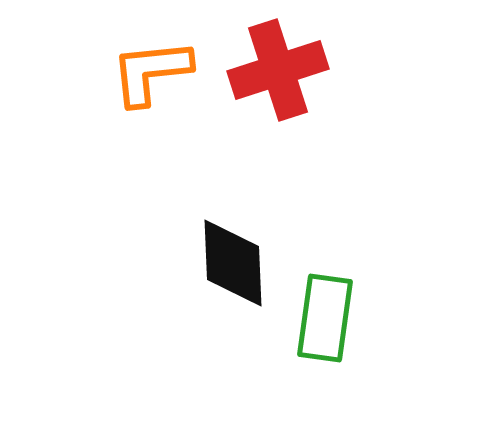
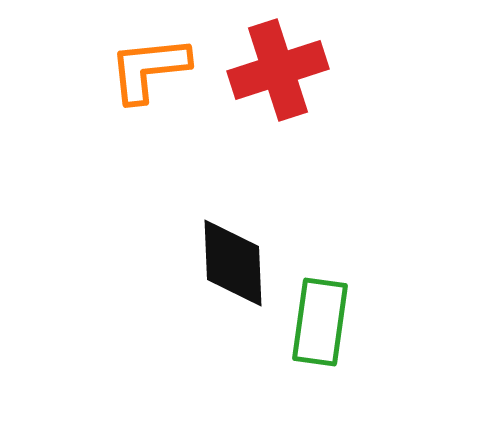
orange L-shape: moved 2 px left, 3 px up
green rectangle: moved 5 px left, 4 px down
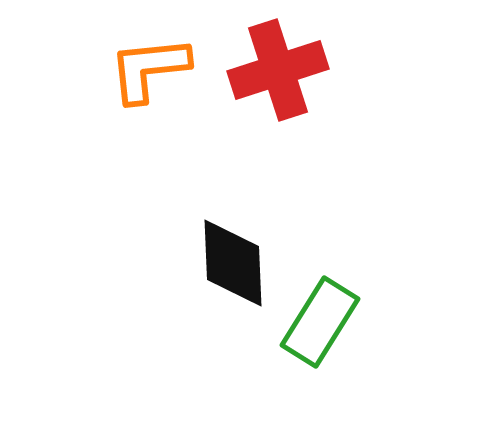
green rectangle: rotated 24 degrees clockwise
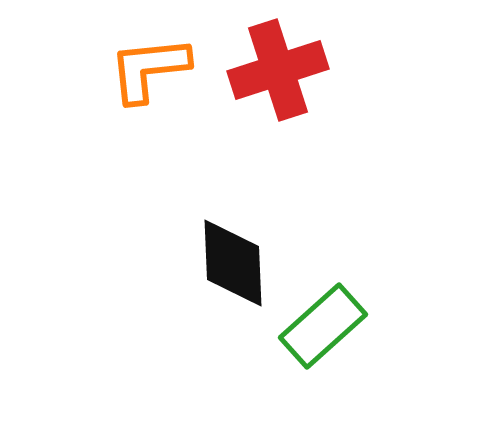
green rectangle: moved 3 px right, 4 px down; rotated 16 degrees clockwise
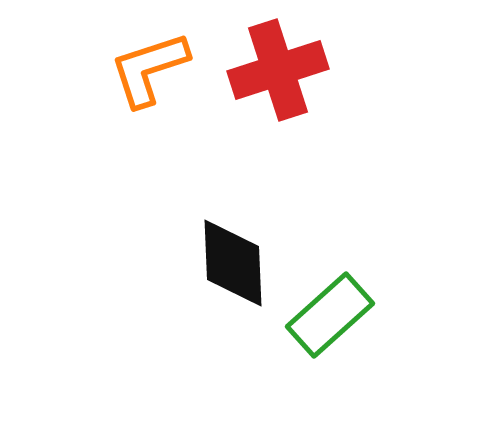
orange L-shape: rotated 12 degrees counterclockwise
green rectangle: moved 7 px right, 11 px up
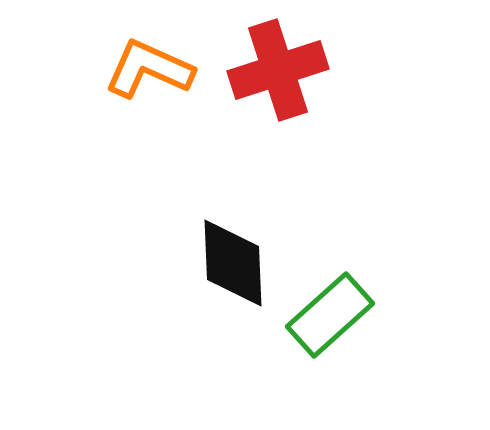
orange L-shape: rotated 42 degrees clockwise
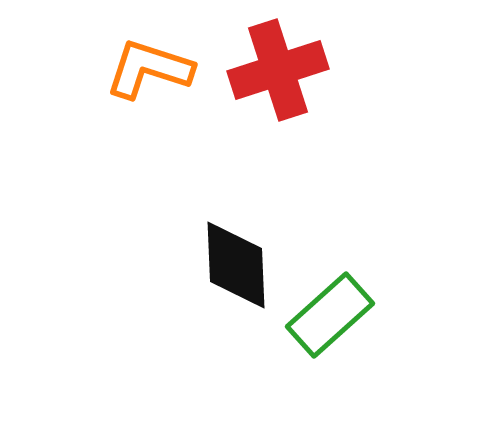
orange L-shape: rotated 6 degrees counterclockwise
black diamond: moved 3 px right, 2 px down
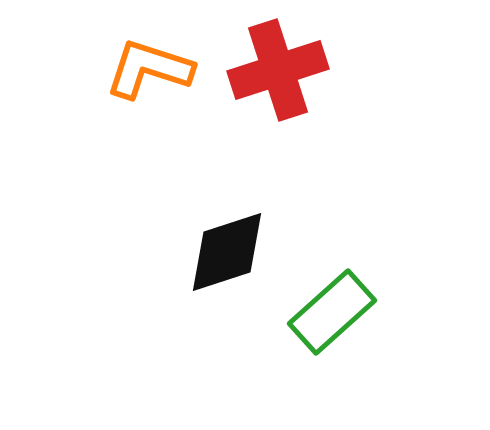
black diamond: moved 9 px left, 13 px up; rotated 74 degrees clockwise
green rectangle: moved 2 px right, 3 px up
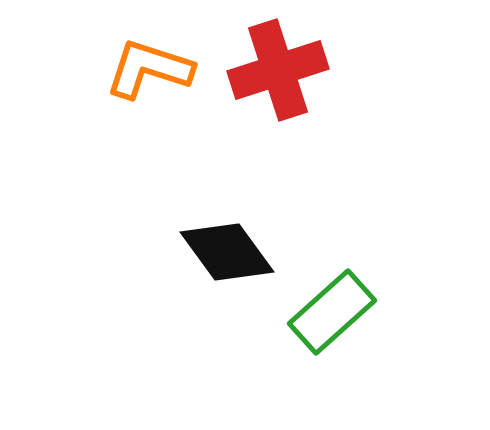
black diamond: rotated 72 degrees clockwise
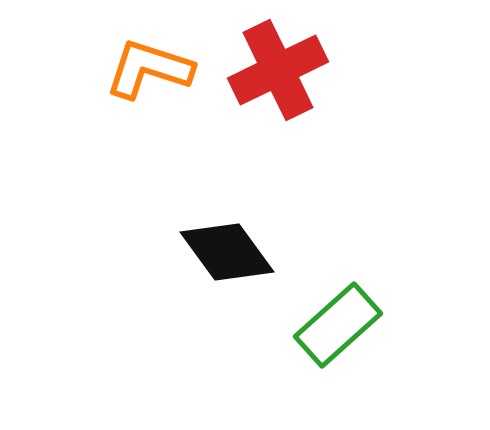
red cross: rotated 8 degrees counterclockwise
green rectangle: moved 6 px right, 13 px down
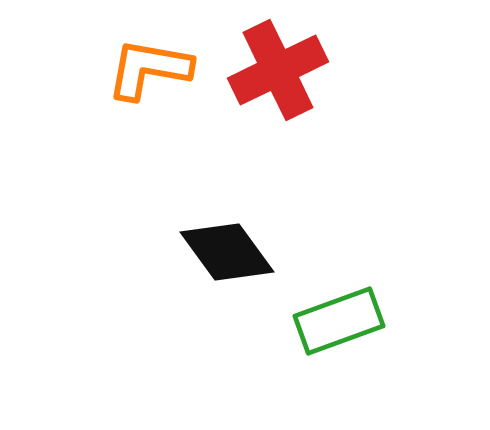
orange L-shape: rotated 8 degrees counterclockwise
green rectangle: moved 1 px right, 4 px up; rotated 22 degrees clockwise
